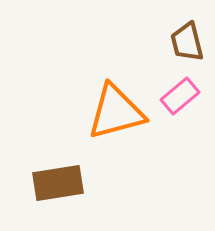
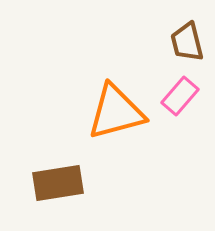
pink rectangle: rotated 9 degrees counterclockwise
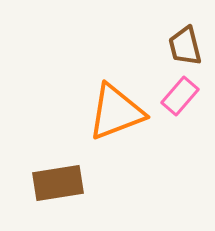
brown trapezoid: moved 2 px left, 4 px down
orange triangle: rotated 6 degrees counterclockwise
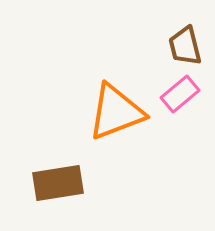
pink rectangle: moved 2 px up; rotated 9 degrees clockwise
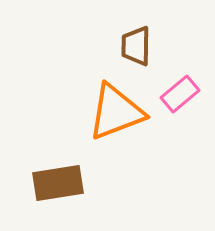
brown trapezoid: moved 49 px left; rotated 15 degrees clockwise
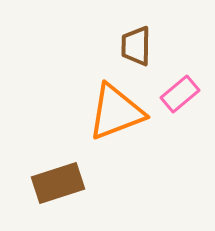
brown rectangle: rotated 9 degrees counterclockwise
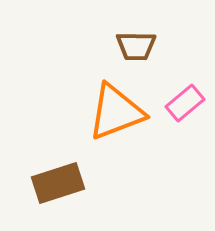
brown trapezoid: rotated 90 degrees counterclockwise
pink rectangle: moved 5 px right, 9 px down
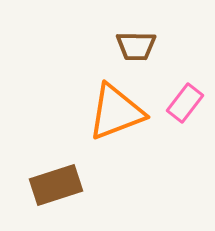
pink rectangle: rotated 12 degrees counterclockwise
brown rectangle: moved 2 px left, 2 px down
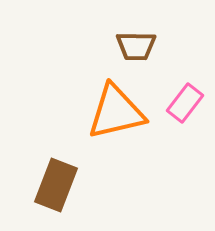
orange triangle: rotated 8 degrees clockwise
brown rectangle: rotated 51 degrees counterclockwise
